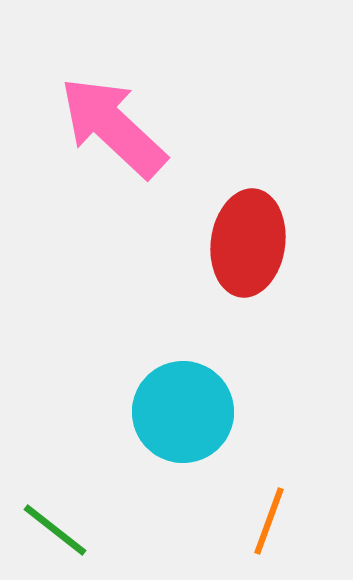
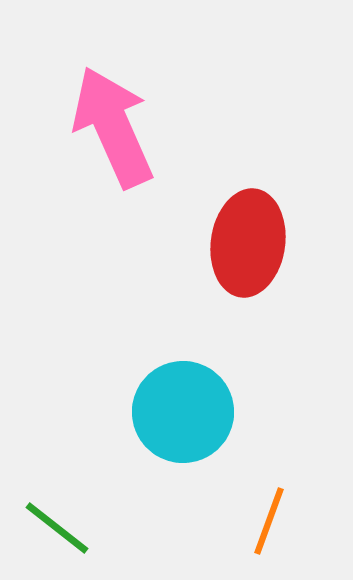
pink arrow: rotated 23 degrees clockwise
green line: moved 2 px right, 2 px up
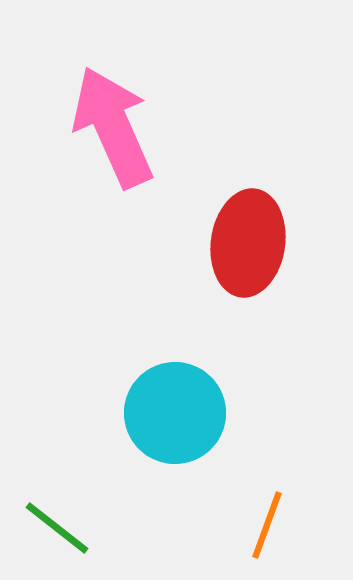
cyan circle: moved 8 px left, 1 px down
orange line: moved 2 px left, 4 px down
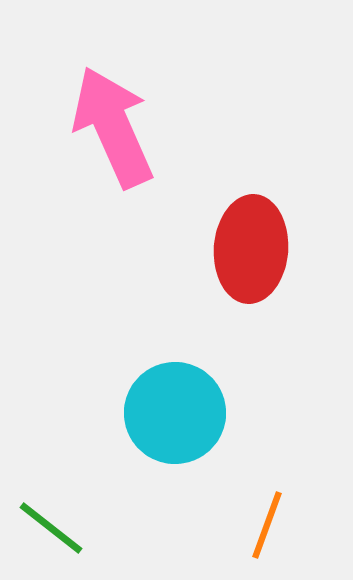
red ellipse: moved 3 px right, 6 px down; rotated 4 degrees counterclockwise
green line: moved 6 px left
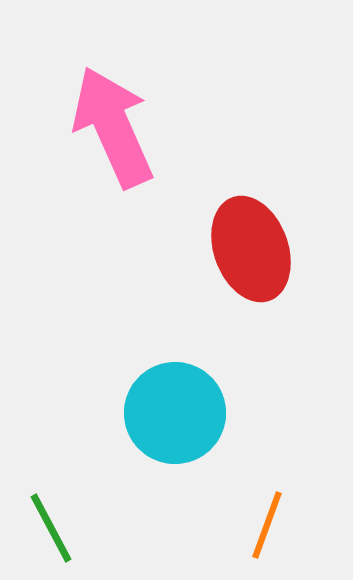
red ellipse: rotated 24 degrees counterclockwise
green line: rotated 24 degrees clockwise
